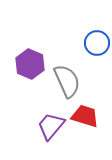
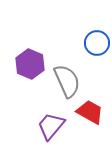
red trapezoid: moved 5 px right, 4 px up; rotated 12 degrees clockwise
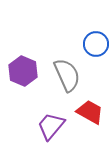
blue circle: moved 1 px left, 1 px down
purple hexagon: moved 7 px left, 7 px down
gray semicircle: moved 6 px up
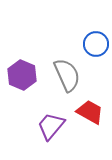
purple hexagon: moved 1 px left, 4 px down
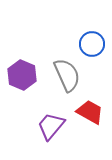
blue circle: moved 4 px left
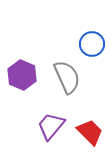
gray semicircle: moved 2 px down
red trapezoid: moved 20 px down; rotated 16 degrees clockwise
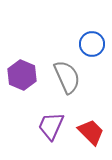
purple trapezoid: rotated 16 degrees counterclockwise
red trapezoid: moved 1 px right
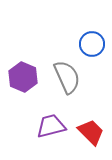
purple hexagon: moved 1 px right, 2 px down
purple trapezoid: rotated 52 degrees clockwise
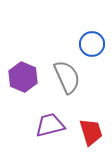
purple trapezoid: moved 1 px left, 1 px up
red trapezoid: rotated 28 degrees clockwise
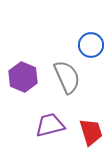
blue circle: moved 1 px left, 1 px down
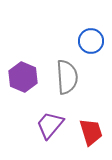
blue circle: moved 4 px up
gray semicircle: rotated 20 degrees clockwise
purple trapezoid: rotated 36 degrees counterclockwise
